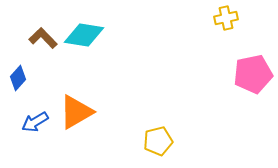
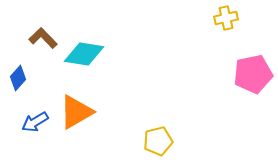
cyan diamond: moved 19 px down
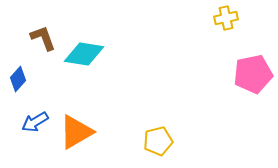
brown L-shape: rotated 24 degrees clockwise
blue diamond: moved 1 px down
orange triangle: moved 20 px down
